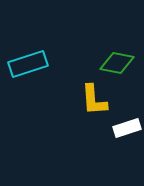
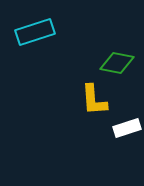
cyan rectangle: moved 7 px right, 32 px up
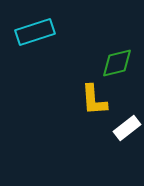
green diamond: rotated 24 degrees counterclockwise
white rectangle: rotated 20 degrees counterclockwise
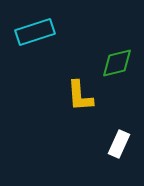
yellow L-shape: moved 14 px left, 4 px up
white rectangle: moved 8 px left, 16 px down; rotated 28 degrees counterclockwise
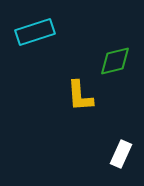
green diamond: moved 2 px left, 2 px up
white rectangle: moved 2 px right, 10 px down
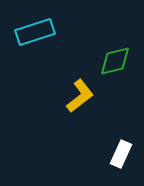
yellow L-shape: rotated 124 degrees counterclockwise
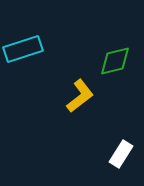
cyan rectangle: moved 12 px left, 17 px down
white rectangle: rotated 8 degrees clockwise
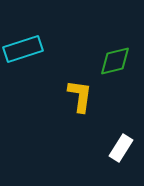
yellow L-shape: rotated 44 degrees counterclockwise
white rectangle: moved 6 px up
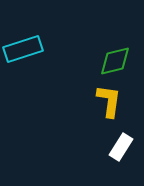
yellow L-shape: moved 29 px right, 5 px down
white rectangle: moved 1 px up
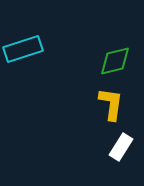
yellow L-shape: moved 2 px right, 3 px down
